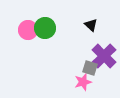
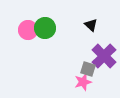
gray square: moved 2 px left, 1 px down
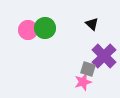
black triangle: moved 1 px right, 1 px up
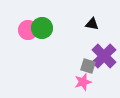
black triangle: rotated 32 degrees counterclockwise
green circle: moved 3 px left
gray square: moved 3 px up
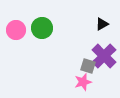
black triangle: moved 10 px right; rotated 40 degrees counterclockwise
pink circle: moved 12 px left
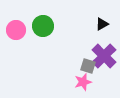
green circle: moved 1 px right, 2 px up
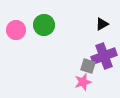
green circle: moved 1 px right, 1 px up
purple cross: rotated 25 degrees clockwise
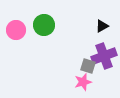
black triangle: moved 2 px down
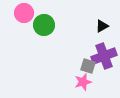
pink circle: moved 8 px right, 17 px up
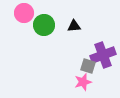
black triangle: moved 28 px left; rotated 24 degrees clockwise
purple cross: moved 1 px left, 1 px up
